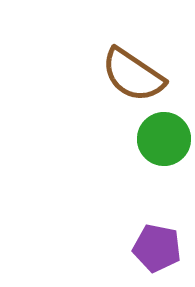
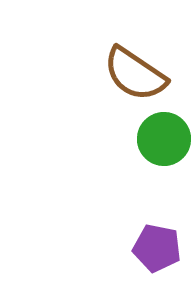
brown semicircle: moved 2 px right, 1 px up
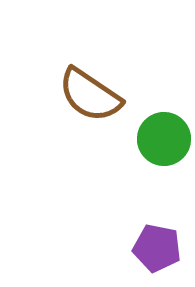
brown semicircle: moved 45 px left, 21 px down
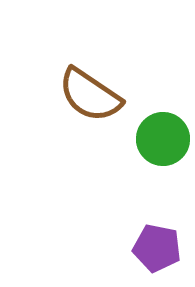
green circle: moved 1 px left
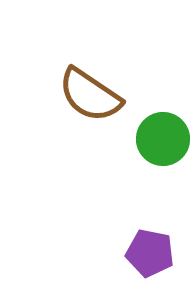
purple pentagon: moved 7 px left, 5 px down
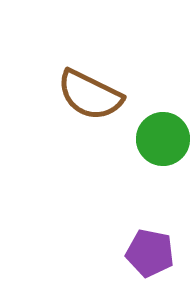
brown semicircle: rotated 8 degrees counterclockwise
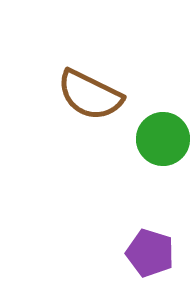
purple pentagon: rotated 6 degrees clockwise
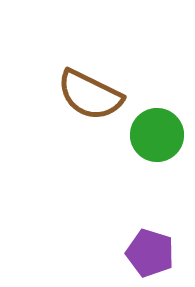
green circle: moved 6 px left, 4 px up
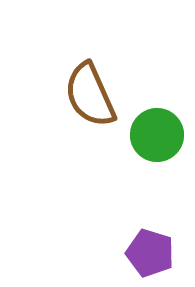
brown semicircle: rotated 40 degrees clockwise
